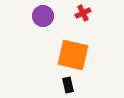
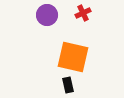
purple circle: moved 4 px right, 1 px up
orange square: moved 2 px down
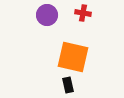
red cross: rotated 35 degrees clockwise
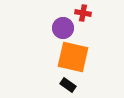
purple circle: moved 16 px right, 13 px down
black rectangle: rotated 42 degrees counterclockwise
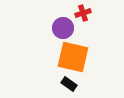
red cross: rotated 28 degrees counterclockwise
black rectangle: moved 1 px right, 1 px up
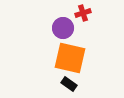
orange square: moved 3 px left, 1 px down
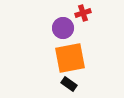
orange square: rotated 24 degrees counterclockwise
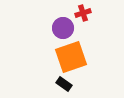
orange square: moved 1 px right, 1 px up; rotated 8 degrees counterclockwise
black rectangle: moved 5 px left
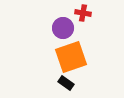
red cross: rotated 28 degrees clockwise
black rectangle: moved 2 px right, 1 px up
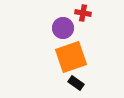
black rectangle: moved 10 px right
